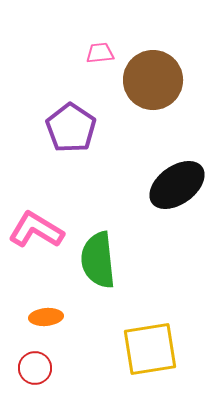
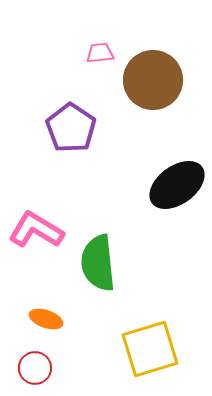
green semicircle: moved 3 px down
orange ellipse: moved 2 px down; rotated 24 degrees clockwise
yellow square: rotated 8 degrees counterclockwise
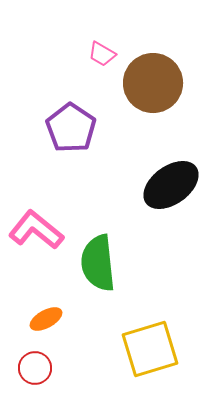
pink trapezoid: moved 2 px right, 1 px down; rotated 144 degrees counterclockwise
brown circle: moved 3 px down
black ellipse: moved 6 px left
pink L-shape: rotated 8 degrees clockwise
orange ellipse: rotated 48 degrees counterclockwise
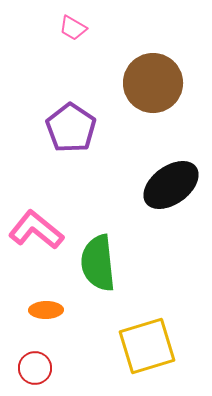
pink trapezoid: moved 29 px left, 26 px up
orange ellipse: moved 9 px up; rotated 28 degrees clockwise
yellow square: moved 3 px left, 3 px up
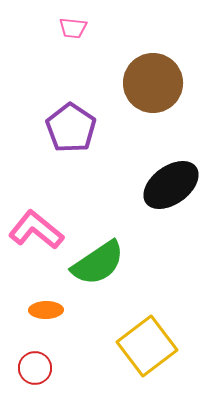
pink trapezoid: rotated 24 degrees counterclockwise
green semicircle: rotated 118 degrees counterclockwise
yellow square: rotated 20 degrees counterclockwise
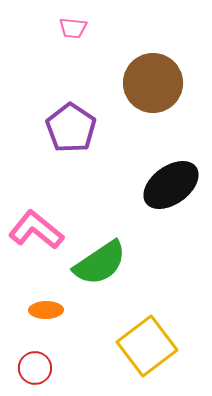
green semicircle: moved 2 px right
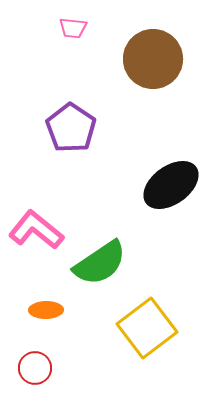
brown circle: moved 24 px up
yellow square: moved 18 px up
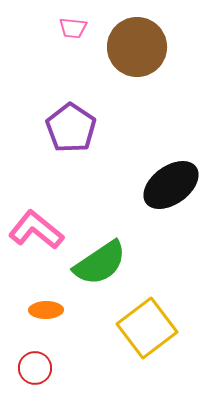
brown circle: moved 16 px left, 12 px up
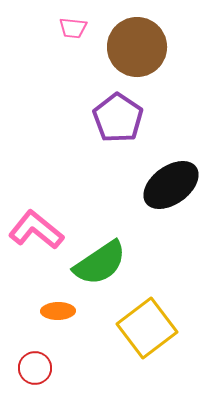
purple pentagon: moved 47 px right, 10 px up
orange ellipse: moved 12 px right, 1 px down
